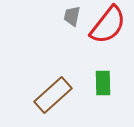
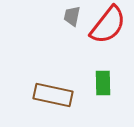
brown rectangle: rotated 54 degrees clockwise
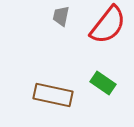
gray trapezoid: moved 11 px left
green rectangle: rotated 55 degrees counterclockwise
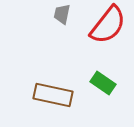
gray trapezoid: moved 1 px right, 2 px up
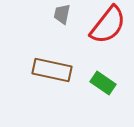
brown rectangle: moved 1 px left, 25 px up
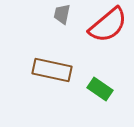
red semicircle: rotated 12 degrees clockwise
green rectangle: moved 3 px left, 6 px down
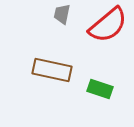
green rectangle: rotated 15 degrees counterclockwise
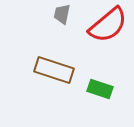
brown rectangle: moved 2 px right; rotated 6 degrees clockwise
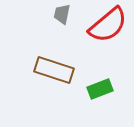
green rectangle: rotated 40 degrees counterclockwise
